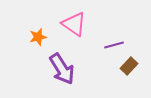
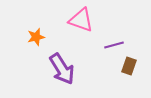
pink triangle: moved 7 px right, 4 px up; rotated 16 degrees counterclockwise
orange star: moved 2 px left
brown rectangle: rotated 24 degrees counterclockwise
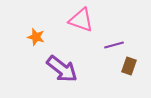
orange star: rotated 30 degrees clockwise
purple arrow: rotated 20 degrees counterclockwise
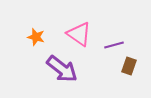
pink triangle: moved 2 px left, 14 px down; rotated 16 degrees clockwise
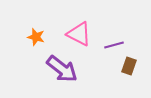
pink triangle: rotated 8 degrees counterclockwise
